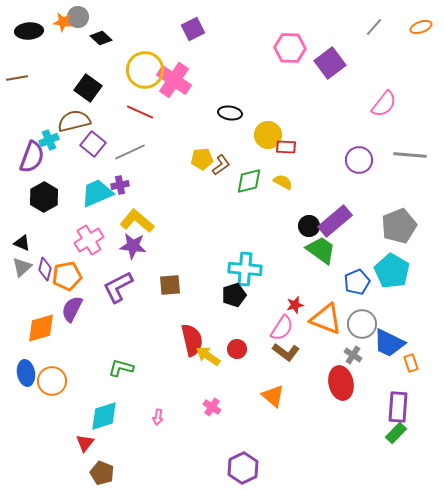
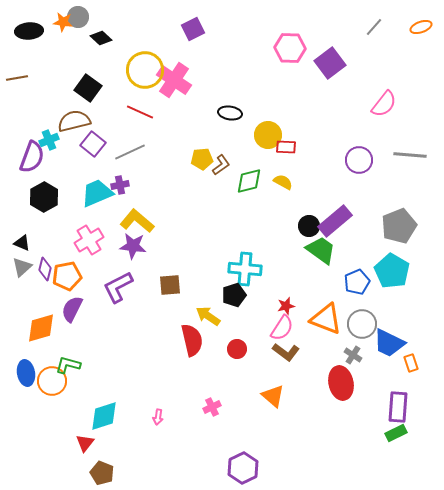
red star at (295, 305): moved 9 px left, 1 px down
yellow arrow at (208, 356): moved 40 px up
green L-shape at (121, 368): moved 53 px left, 3 px up
pink cross at (212, 407): rotated 30 degrees clockwise
green rectangle at (396, 433): rotated 20 degrees clockwise
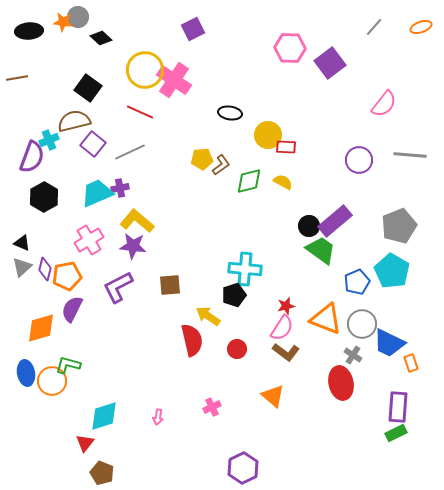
purple cross at (120, 185): moved 3 px down
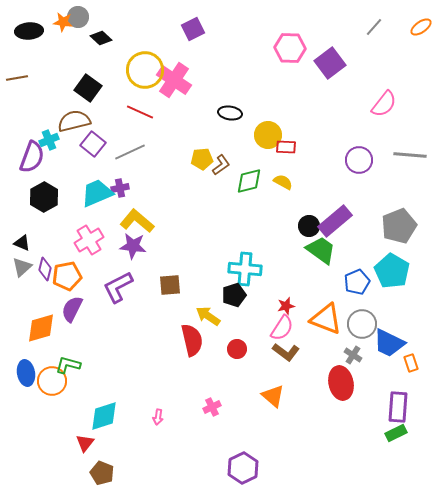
orange ellipse at (421, 27): rotated 15 degrees counterclockwise
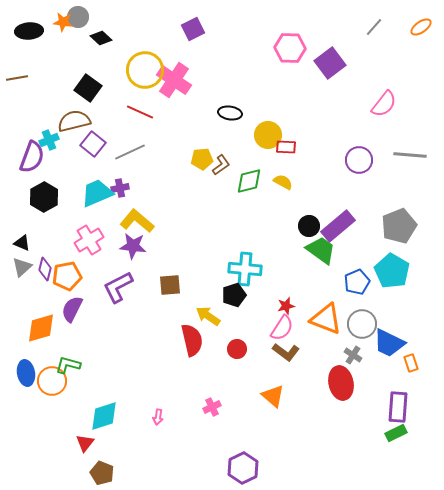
purple rectangle at (335, 221): moved 3 px right, 5 px down
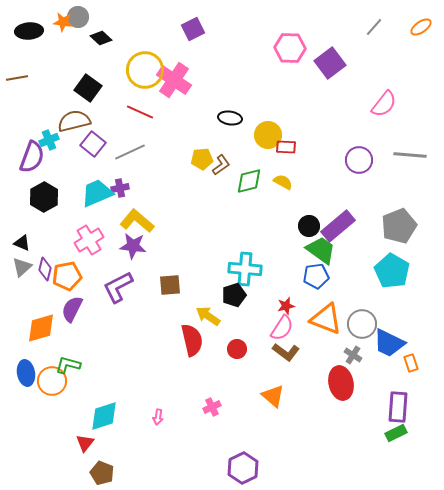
black ellipse at (230, 113): moved 5 px down
blue pentagon at (357, 282): moved 41 px left, 6 px up; rotated 15 degrees clockwise
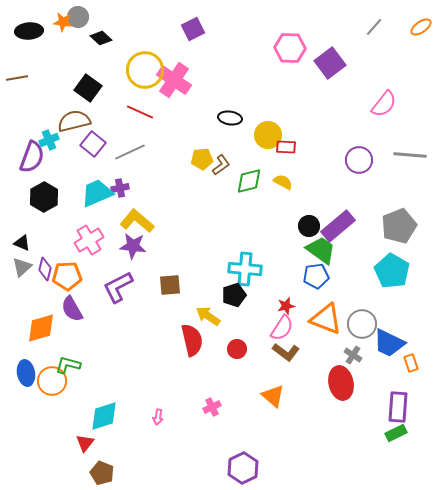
orange pentagon at (67, 276): rotated 8 degrees clockwise
purple semicircle at (72, 309): rotated 56 degrees counterclockwise
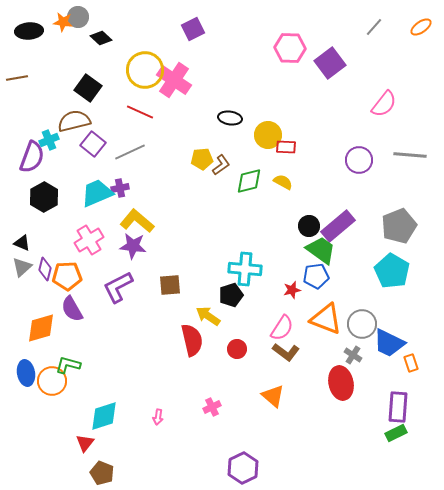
black pentagon at (234, 295): moved 3 px left
red star at (286, 306): moved 6 px right, 16 px up
